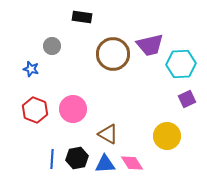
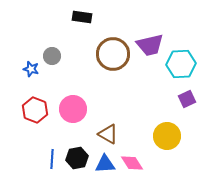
gray circle: moved 10 px down
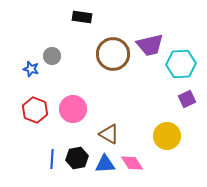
brown triangle: moved 1 px right
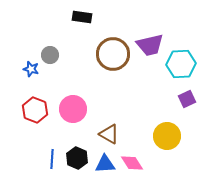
gray circle: moved 2 px left, 1 px up
black hexagon: rotated 25 degrees counterclockwise
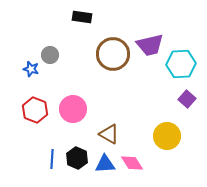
purple square: rotated 24 degrees counterclockwise
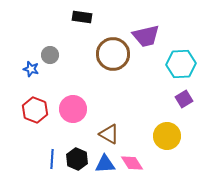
purple trapezoid: moved 4 px left, 9 px up
purple square: moved 3 px left; rotated 18 degrees clockwise
black hexagon: moved 1 px down
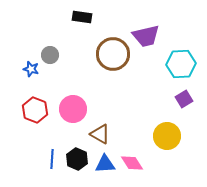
brown triangle: moved 9 px left
